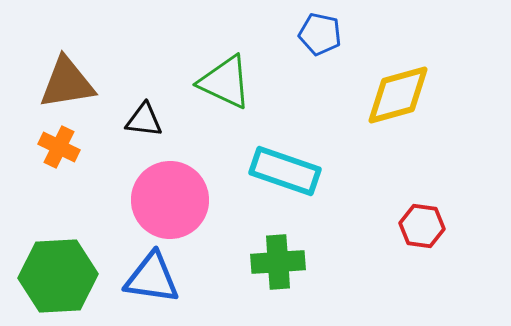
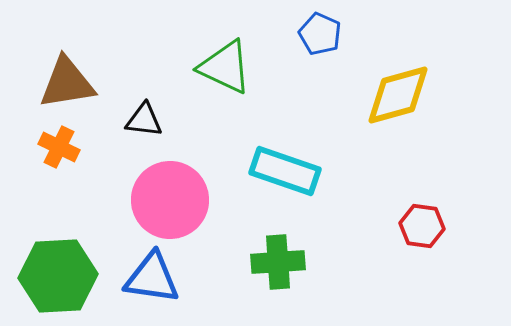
blue pentagon: rotated 12 degrees clockwise
green triangle: moved 15 px up
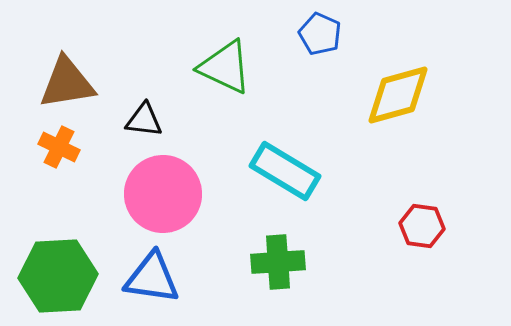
cyan rectangle: rotated 12 degrees clockwise
pink circle: moved 7 px left, 6 px up
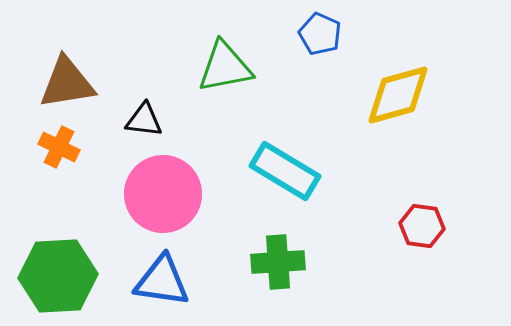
green triangle: rotated 36 degrees counterclockwise
blue triangle: moved 10 px right, 3 px down
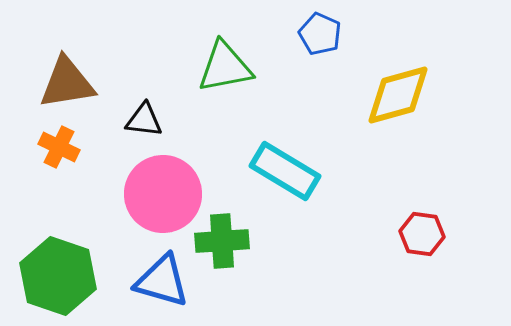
red hexagon: moved 8 px down
green cross: moved 56 px left, 21 px up
green hexagon: rotated 22 degrees clockwise
blue triangle: rotated 8 degrees clockwise
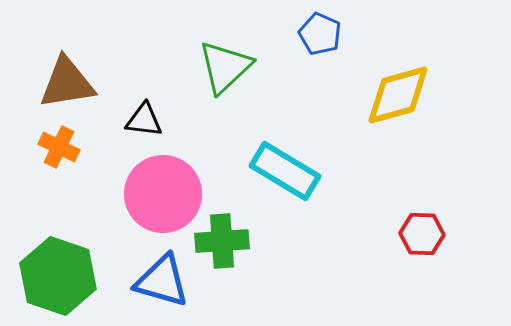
green triangle: rotated 32 degrees counterclockwise
red hexagon: rotated 6 degrees counterclockwise
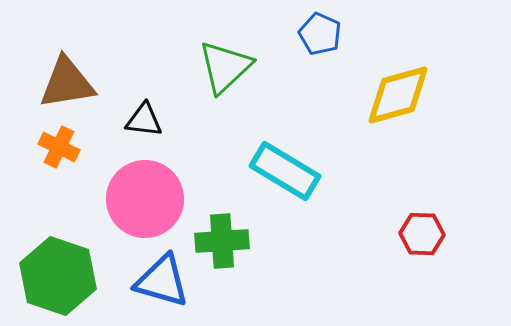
pink circle: moved 18 px left, 5 px down
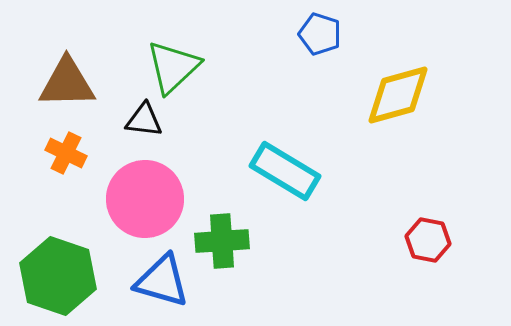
blue pentagon: rotated 6 degrees counterclockwise
green triangle: moved 52 px left
brown triangle: rotated 8 degrees clockwise
orange cross: moved 7 px right, 6 px down
red hexagon: moved 6 px right, 6 px down; rotated 9 degrees clockwise
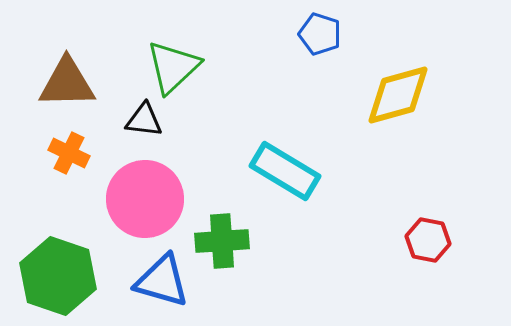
orange cross: moved 3 px right
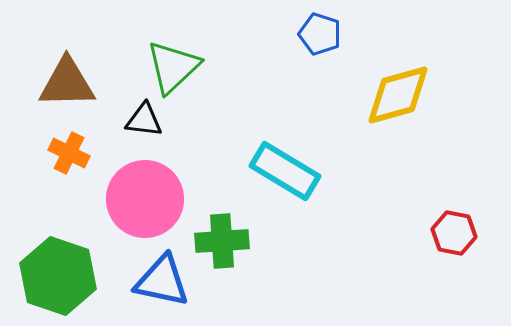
red hexagon: moved 26 px right, 7 px up
blue triangle: rotated 4 degrees counterclockwise
